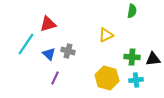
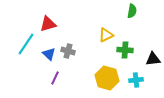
green cross: moved 7 px left, 7 px up
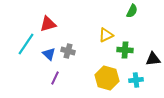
green semicircle: rotated 16 degrees clockwise
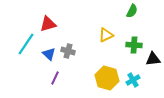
green cross: moved 9 px right, 5 px up
cyan cross: moved 3 px left; rotated 24 degrees counterclockwise
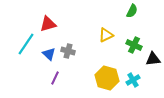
green cross: rotated 21 degrees clockwise
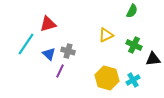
purple line: moved 5 px right, 7 px up
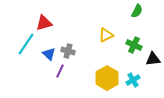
green semicircle: moved 5 px right
red triangle: moved 4 px left, 1 px up
yellow hexagon: rotated 15 degrees clockwise
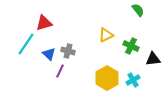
green semicircle: moved 1 px right, 1 px up; rotated 64 degrees counterclockwise
green cross: moved 3 px left, 1 px down
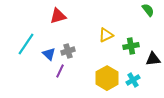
green semicircle: moved 10 px right
red triangle: moved 14 px right, 7 px up
green cross: rotated 35 degrees counterclockwise
gray cross: rotated 32 degrees counterclockwise
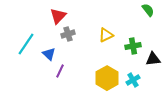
red triangle: rotated 30 degrees counterclockwise
green cross: moved 2 px right
gray cross: moved 17 px up
